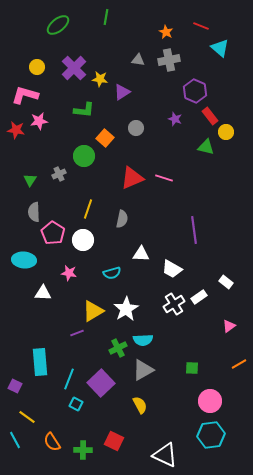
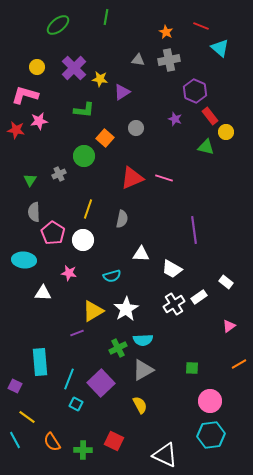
cyan semicircle at (112, 273): moved 3 px down
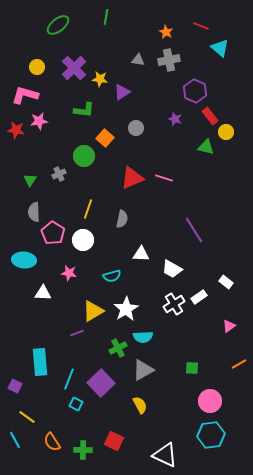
purple line at (194, 230): rotated 24 degrees counterclockwise
cyan semicircle at (143, 340): moved 3 px up
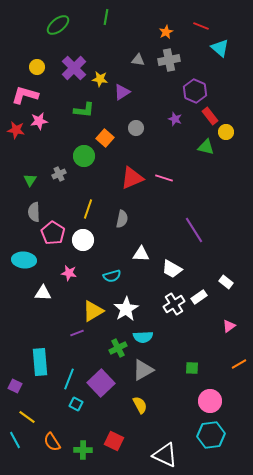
orange star at (166, 32): rotated 16 degrees clockwise
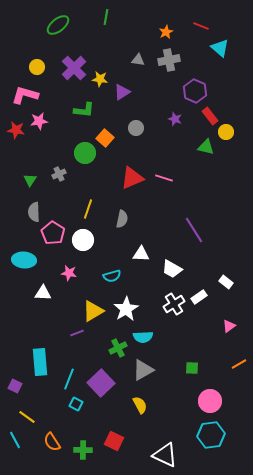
green circle at (84, 156): moved 1 px right, 3 px up
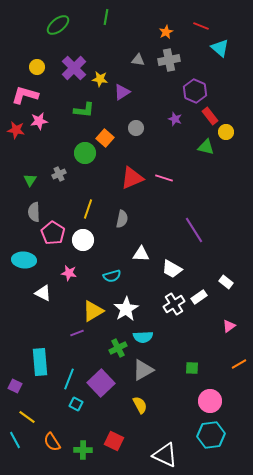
white triangle at (43, 293): rotated 24 degrees clockwise
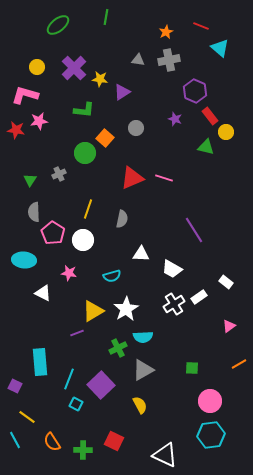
purple square at (101, 383): moved 2 px down
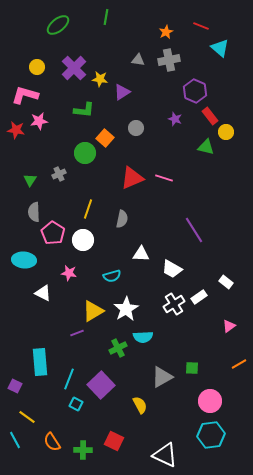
gray triangle at (143, 370): moved 19 px right, 7 px down
